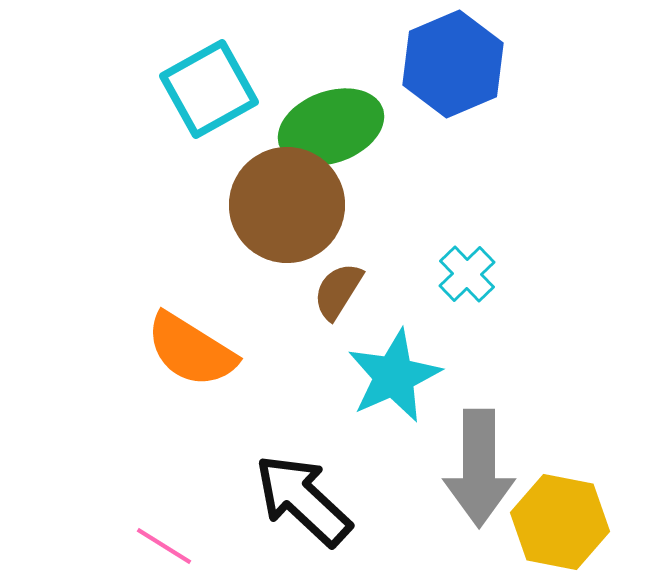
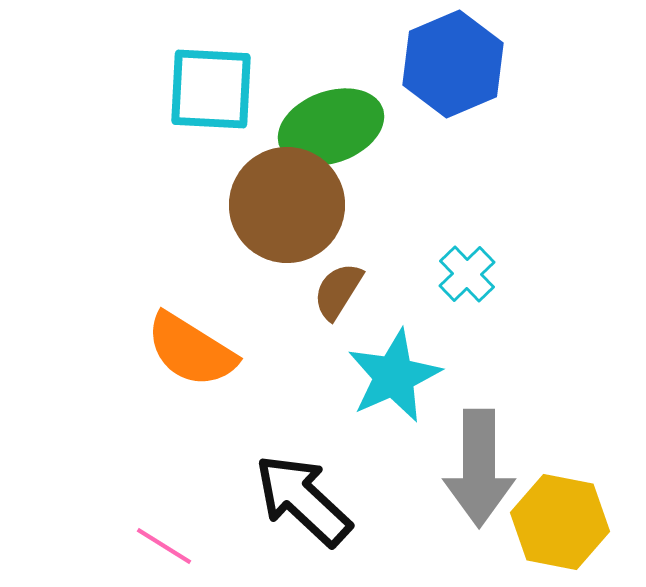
cyan square: moved 2 px right; rotated 32 degrees clockwise
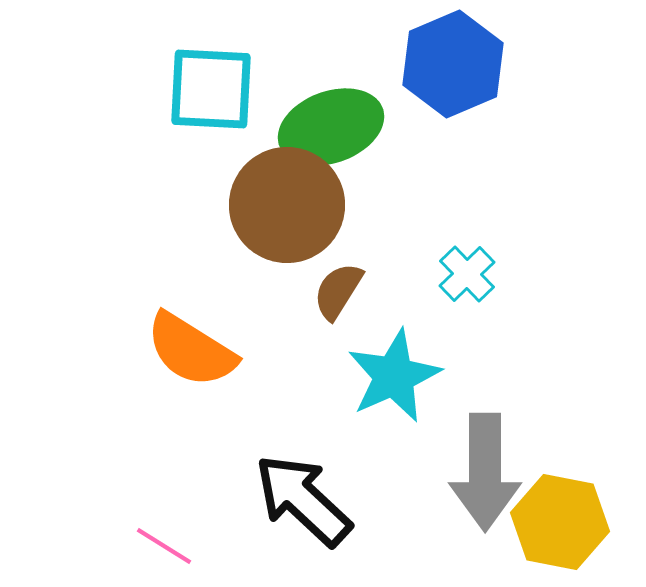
gray arrow: moved 6 px right, 4 px down
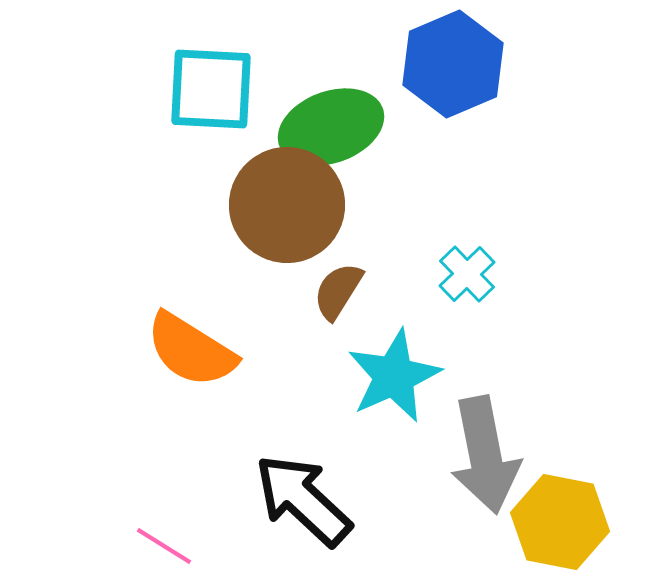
gray arrow: moved 17 px up; rotated 11 degrees counterclockwise
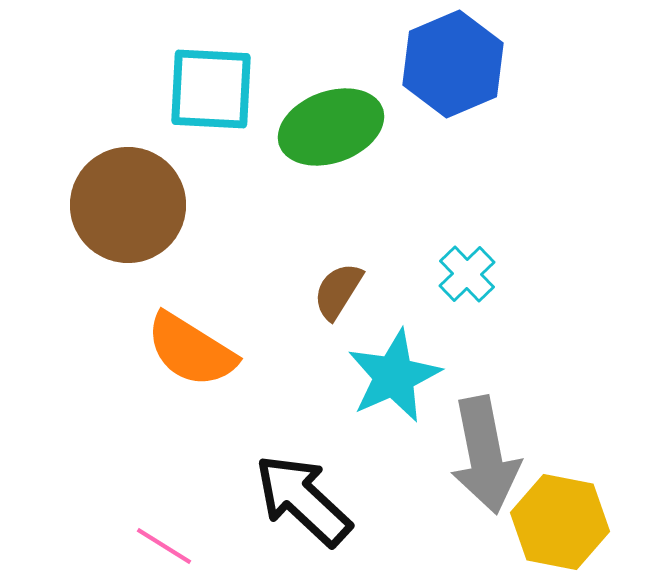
brown circle: moved 159 px left
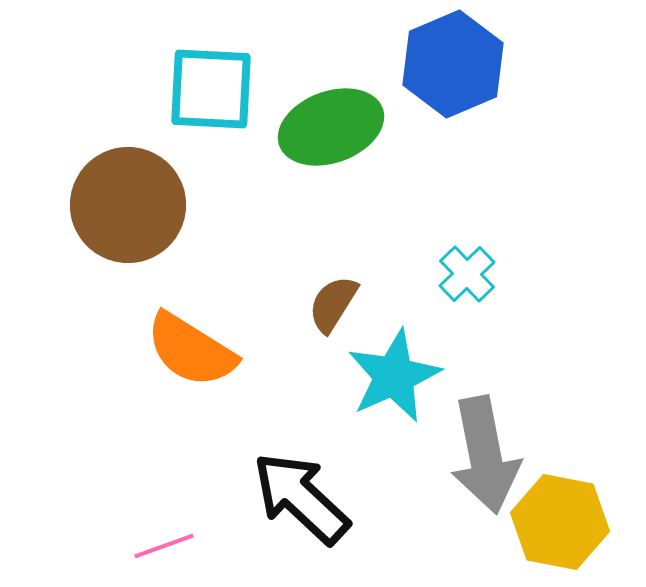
brown semicircle: moved 5 px left, 13 px down
black arrow: moved 2 px left, 2 px up
pink line: rotated 52 degrees counterclockwise
